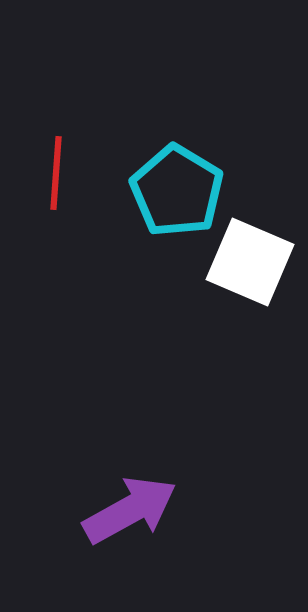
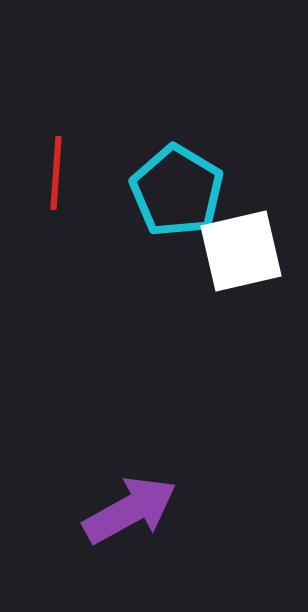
white square: moved 9 px left, 11 px up; rotated 36 degrees counterclockwise
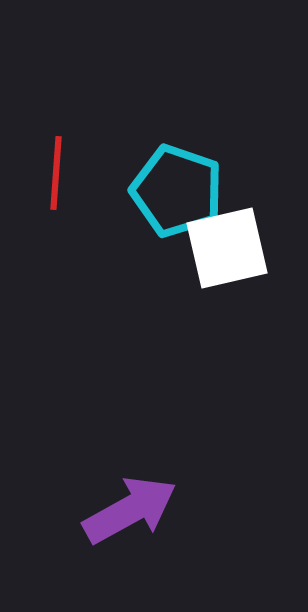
cyan pentagon: rotated 12 degrees counterclockwise
white square: moved 14 px left, 3 px up
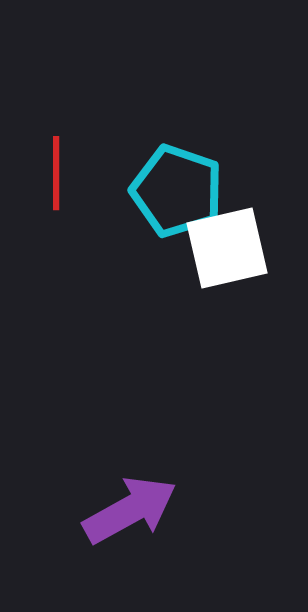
red line: rotated 4 degrees counterclockwise
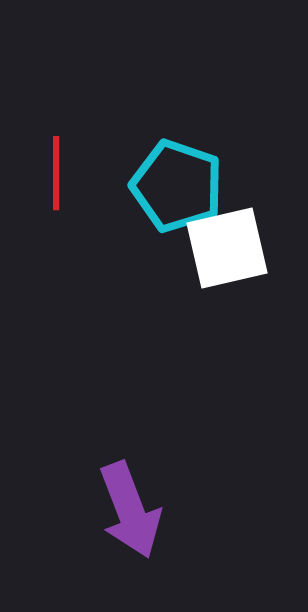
cyan pentagon: moved 5 px up
purple arrow: rotated 98 degrees clockwise
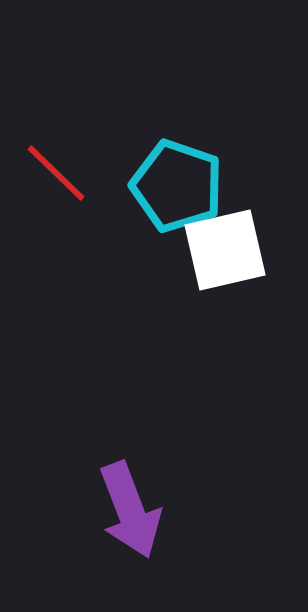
red line: rotated 46 degrees counterclockwise
white square: moved 2 px left, 2 px down
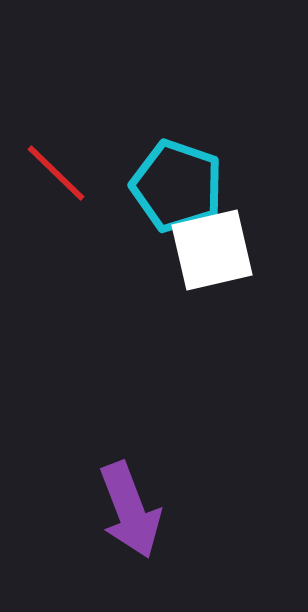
white square: moved 13 px left
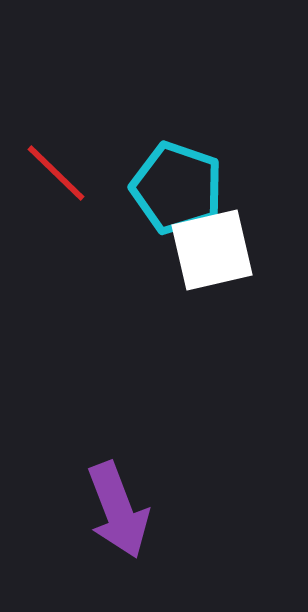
cyan pentagon: moved 2 px down
purple arrow: moved 12 px left
